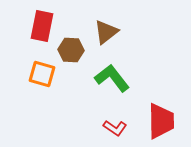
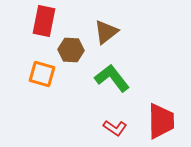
red rectangle: moved 2 px right, 5 px up
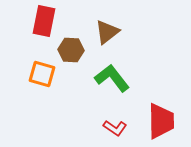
brown triangle: moved 1 px right
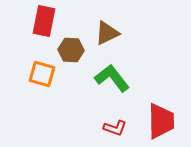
brown triangle: moved 1 px down; rotated 12 degrees clockwise
red L-shape: rotated 15 degrees counterclockwise
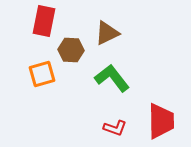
orange square: rotated 32 degrees counterclockwise
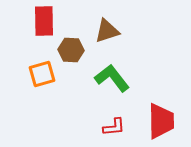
red rectangle: rotated 12 degrees counterclockwise
brown triangle: moved 2 px up; rotated 8 degrees clockwise
red L-shape: moved 1 px left, 1 px up; rotated 25 degrees counterclockwise
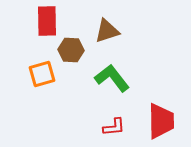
red rectangle: moved 3 px right
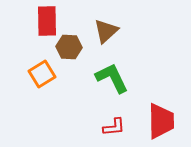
brown triangle: moved 1 px left; rotated 24 degrees counterclockwise
brown hexagon: moved 2 px left, 3 px up
orange square: rotated 16 degrees counterclockwise
green L-shape: rotated 12 degrees clockwise
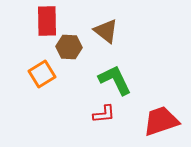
brown triangle: rotated 40 degrees counterclockwise
green L-shape: moved 3 px right, 2 px down
red trapezoid: rotated 108 degrees counterclockwise
red L-shape: moved 10 px left, 13 px up
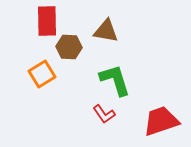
brown triangle: rotated 28 degrees counterclockwise
green L-shape: rotated 9 degrees clockwise
red L-shape: rotated 60 degrees clockwise
